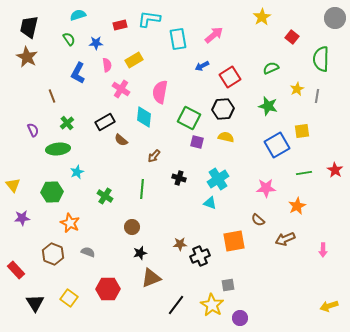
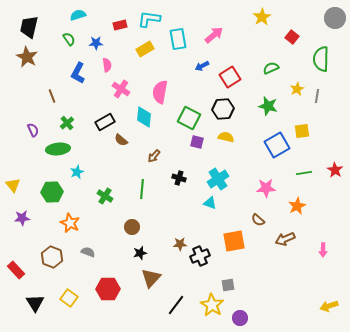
yellow rectangle at (134, 60): moved 11 px right, 11 px up
brown hexagon at (53, 254): moved 1 px left, 3 px down
brown triangle at (151, 278): rotated 25 degrees counterclockwise
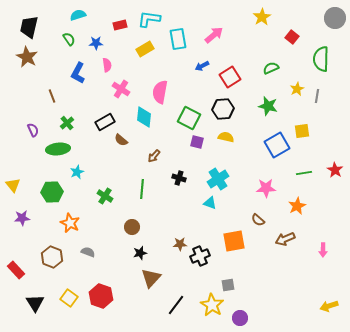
red hexagon at (108, 289): moved 7 px left, 7 px down; rotated 20 degrees clockwise
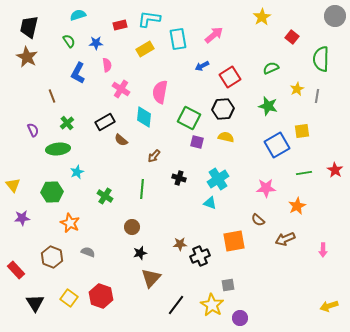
gray circle at (335, 18): moved 2 px up
green semicircle at (69, 39): moved 2 px down
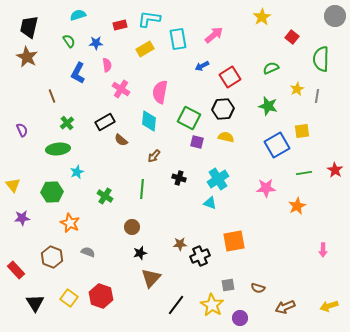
cyan diamond at (144, 117): moved 5 px right, 4 px down
purple semicircle at (33, 130): moved 11 px left
brown semicircle at (258, 220): moved 68 px down; rotated 24 degrees counterclockwise
brown arrow at (285, 239): moved 68 px down
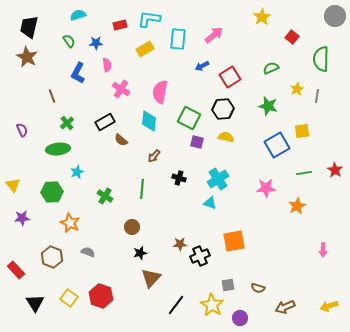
cyan rectangle at (178, 39): rotated 15 degrees clockwise
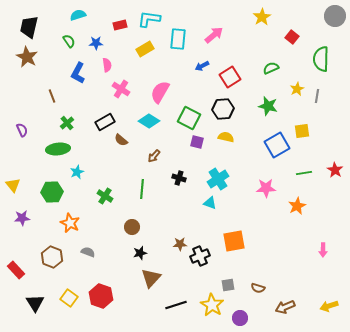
pink semicircle at (160, 92): rotated 20 degrees clockwise
cyan diamond at (149, 121): rotated 65 degrees counterclockwise
black line at (176, 305): rotated 35 degrees clockwise
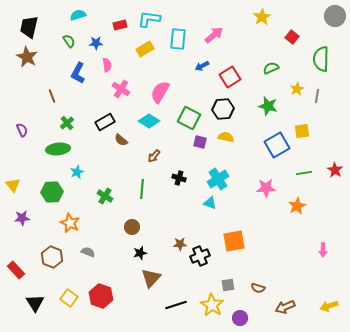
purple square at (197, 142): moved 3 px right
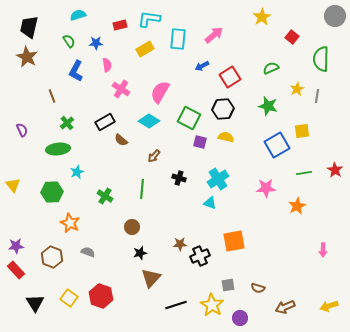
blue L-shape at (78, 73): moved 2 px left, 2 px up
purple star at (22, 218): moved 6 px left, 28 px down
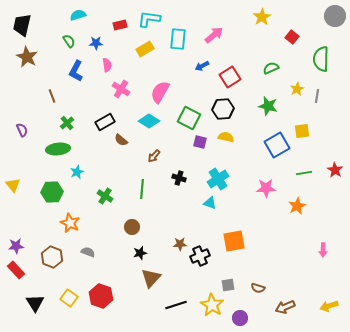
black trapezoid at (29, 27): moved 7 px left, 2 px up
